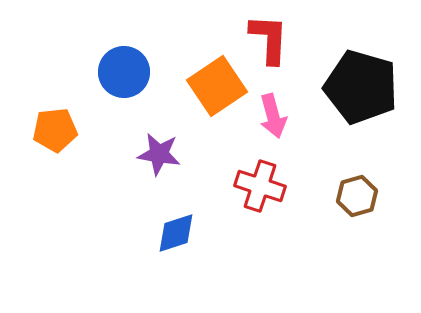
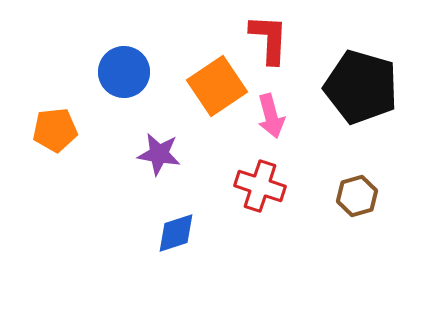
pink arrow: moved 2 px left
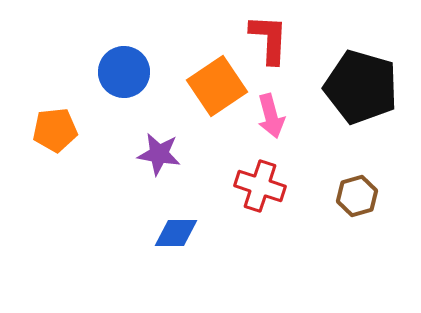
blue diamond: rotated 18 degrees clockwise
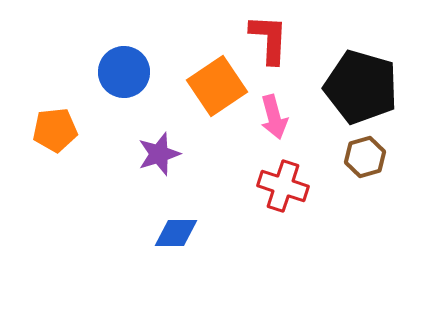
pink arrow: moved 3 px right, 1 px down
purple star: rotated 27 degrees counterclockwise
red cross: moved 23 px right
brown hexagon: moved 8 px right, 39 px up
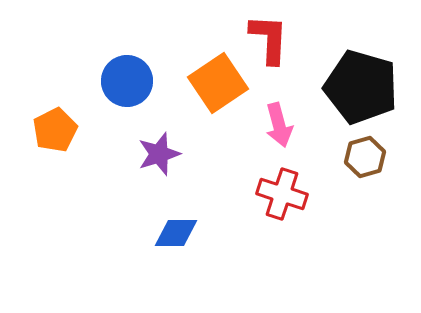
blue circle: moved 3 px right, 9 px down
orange square: moved 1 px right, 3 px up
pink arrow: moved 5 px right, 8 px down
orange pentagon: rotated 21 degrees counterclockwise
red cross: moved 1 px left, 8 px down
